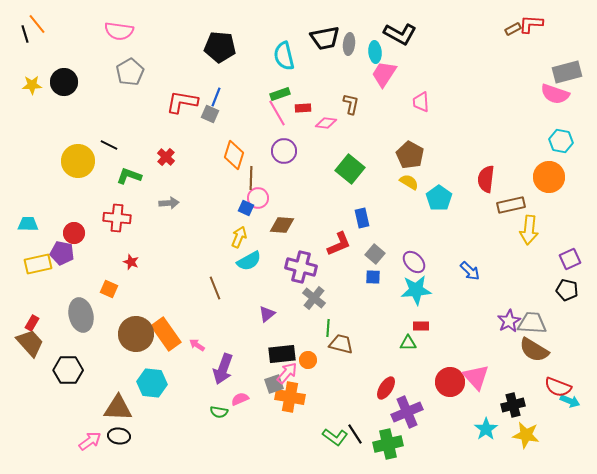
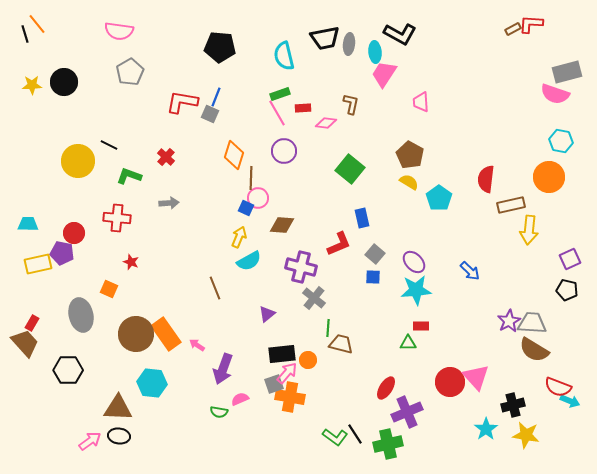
brown trapezoid at (30, 343): moved 5 px left
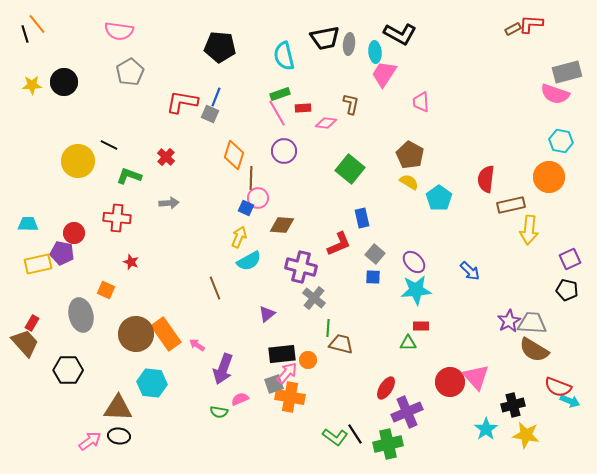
orange square at (109, 289): moved 3 px left, 1 px down
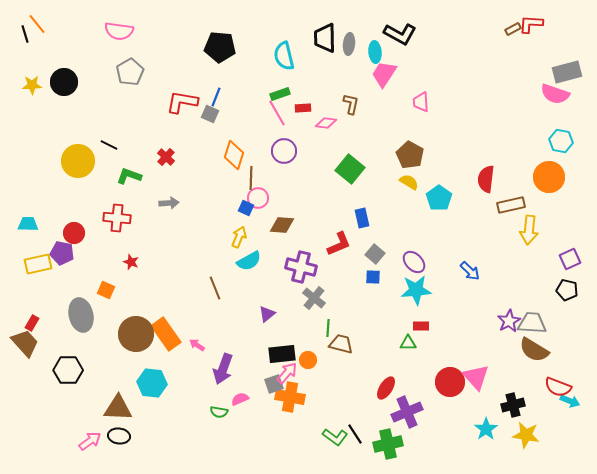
black trapezoid at (325, 38): rotated 100 degrees clockwise
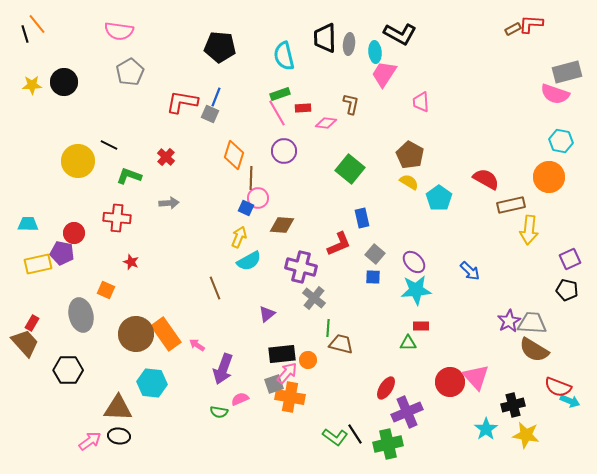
red semicircle at (486, 179): rotated 112 degrees clockwise
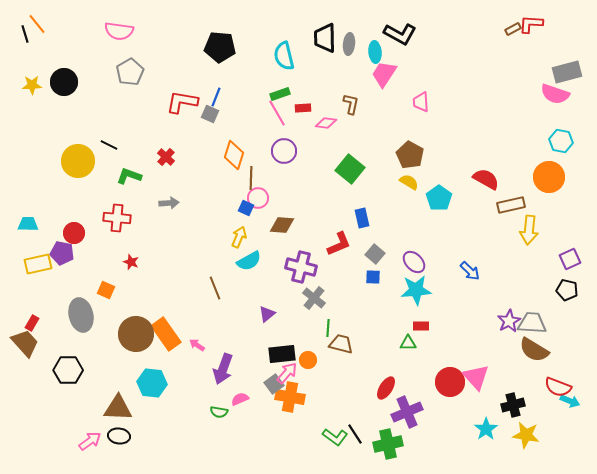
gray square at (274, 384): rotated 18 degrees counterclockwise
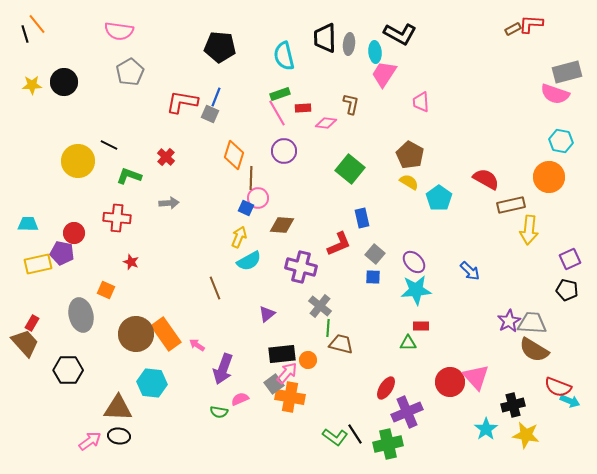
gray cross at (314, 298): moved 6 px right, 8 px down
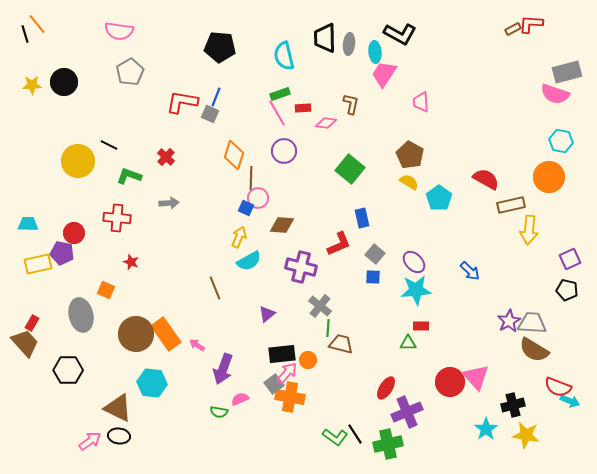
brown triangle at (118, 408): rotated 24 degrees clockwise
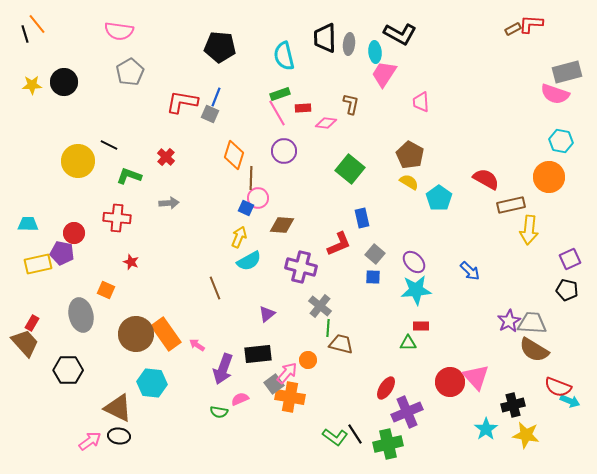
black rectangle at (282, 354): moved 24 px left
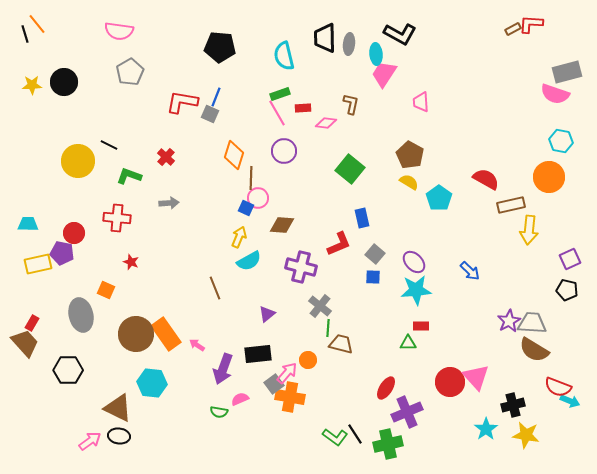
cyan ellipse at (375, 52): moved 1 px right, 2 px down
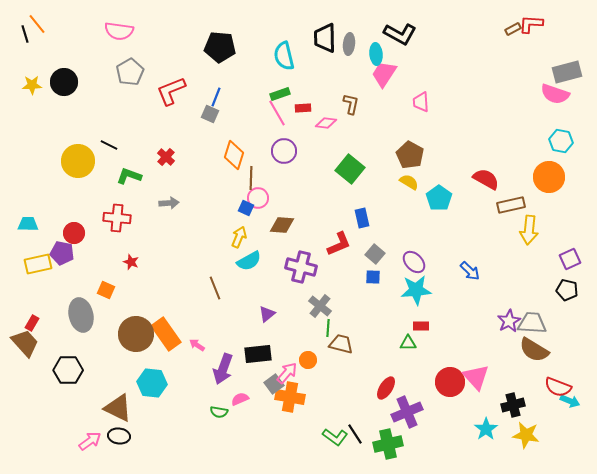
red L-shape at (182, 102): moved 11 px left, 11 px up; rotated 32 degrees counterclockwise
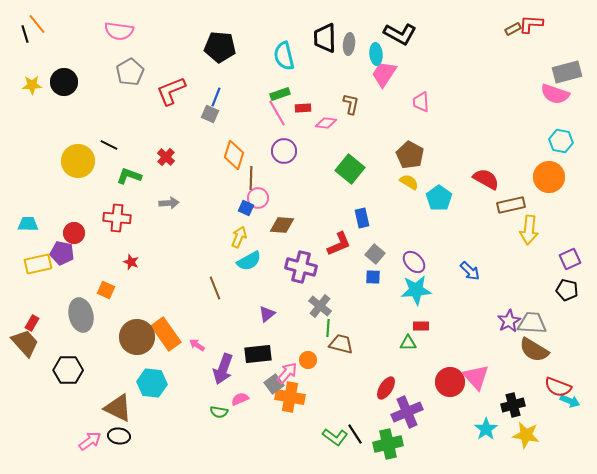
brown circle at (136, 334): moved 1 px right, 3 px down
